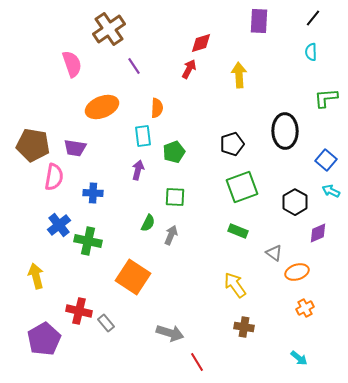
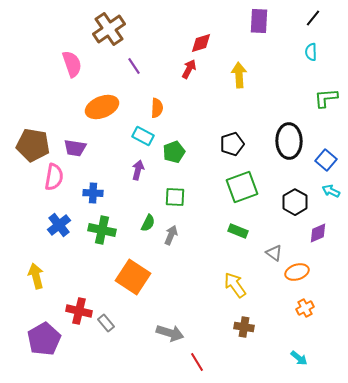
black ellipse at (285, 131): moved 4 px right, 10 px down
cyan rectangle at (143, 136): rotated 55 degrees counterclockwise
green cross at (88, 241): moved 14 px right, 11 px up
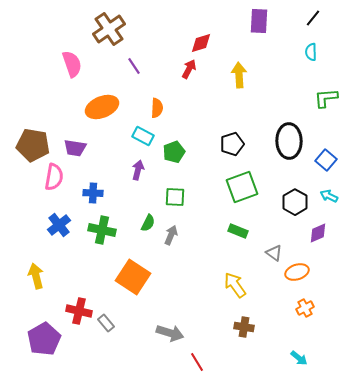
cyan arrow at (331, 191): moved 2 px left, 5 px down
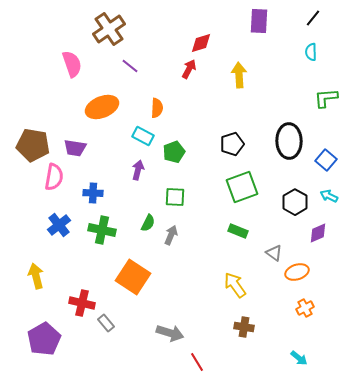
purple line at (134, 66): moved 4 px left; rotated 18 degrees counterclockwise
red cross at (79, 311): moved 3 px right, 8 px up
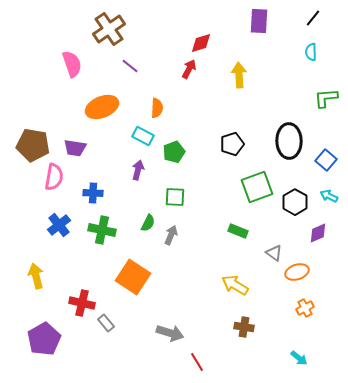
green square at (242, 187): moved 15 px right
yellow arrow at (235, 285): rotated 24 degrees counterclockwise
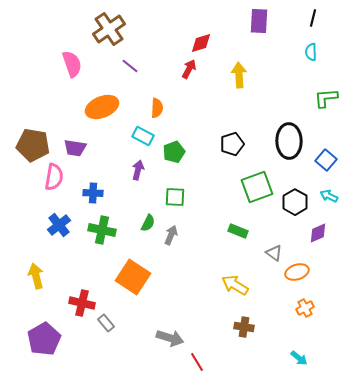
black line at (313, 18): rotated 24 degrees counterclockwise
gray arrow at (170, 333): moved 5 px down
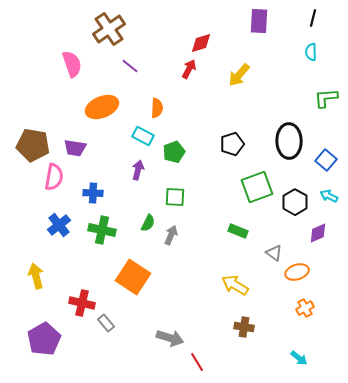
yellow arrow at (239, 75): rotated 135 degrees counterclockwise
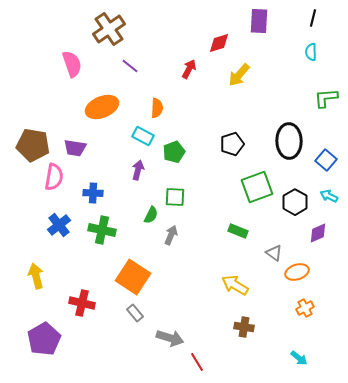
red diamond at (201, 43): moved 18 px right
green semicircle at (148, 223): moved 3 px right, 8 px up
gray rectangle at (106, 323): moved 29 px right, 10 px up
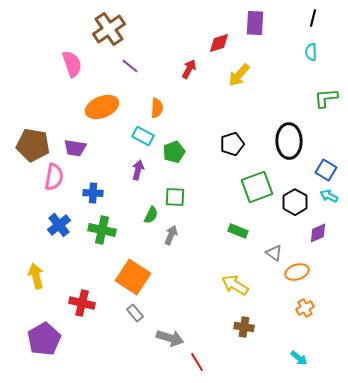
purple rectangle at (259, 21): moved 4 px left, 2 px down
blue square at (326, 160): moved 10 px down; rotated 10 degrees counterclockwise
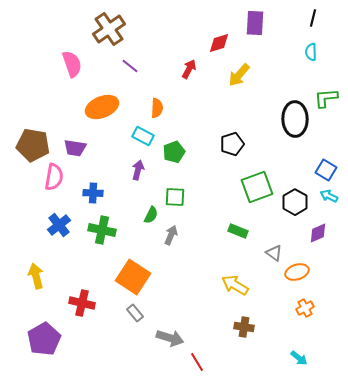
black ellipse at (289, 141): moved 6 px right, 22 px up
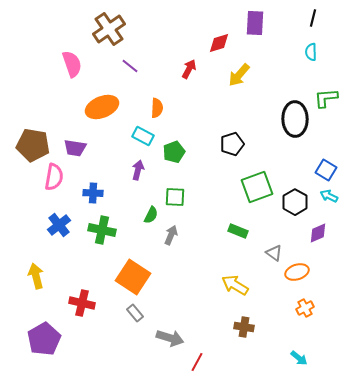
red line at (197, 362): rotated 60 degrees clockwise
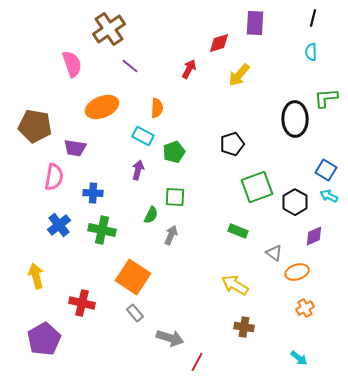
brown pentagon at (33, 145): moved 2 px right, 19 px up
purple diamond at (318, 233): moved 4 px left, 3 px down
